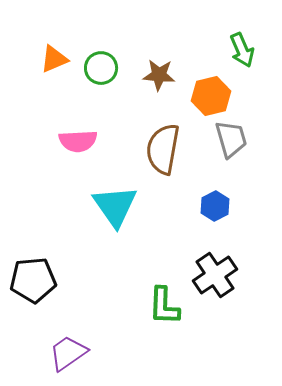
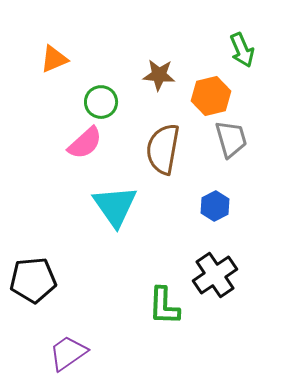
green circle: moved 34 px down
pink semicircle: moved 7 px right, 2 px down; rotated 39 degrees counterclockwise
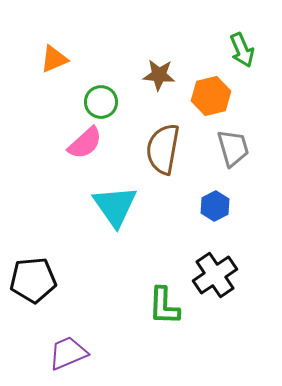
gray trapezoid: moved 2 px right, 9 px down
purple trapezoid: rotated 12 degrees clockwise
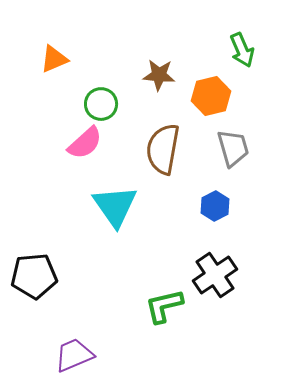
green circle: moved 2 px down
black pentagon: moved 1 px right, 4 px up
green L-shape: rotated 75 degrees clockwise
purple trapezoid: moved 6 px right, 2 px down
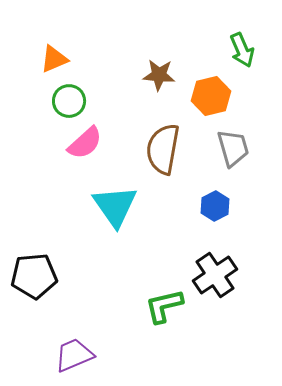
green circle: moved 32 px left, 3 px up
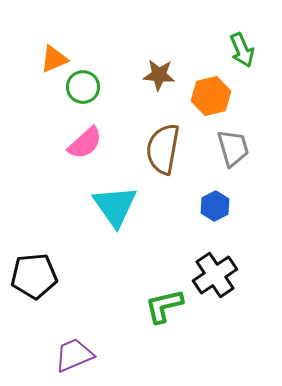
green circle: moved 14 px right, 14 px up
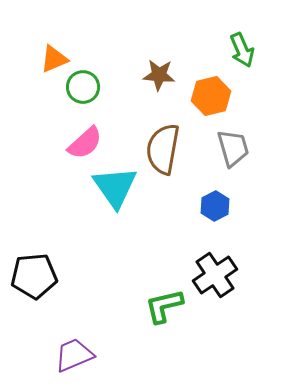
cyan triangle: moved 19 px up
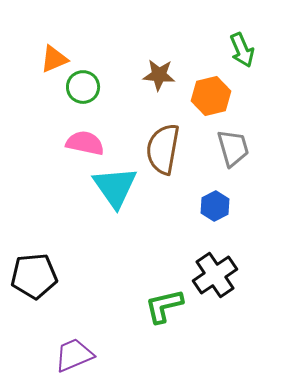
pink semicircle: rotated 126 degrees counterclockwise
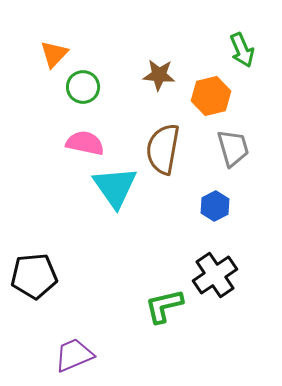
orange triangle: moved 5 px up; rotated 24 degrees counterclockwise
